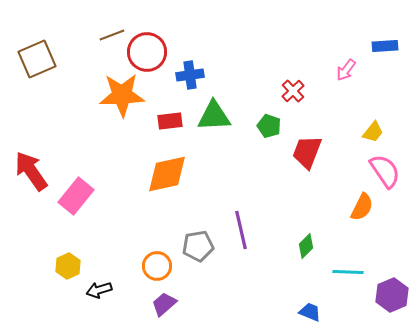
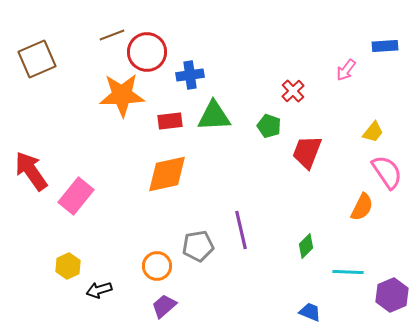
pink semicircle: moved 2 px right, 1 px down
purple trapezoid: moved 2 px down
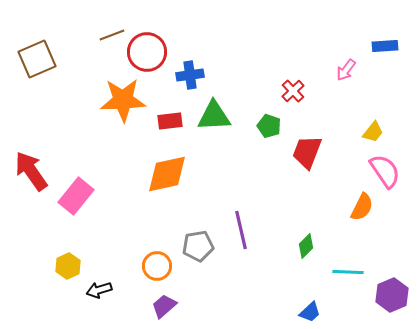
orange star: moved 1 px right, 5 px down
pink semicircle: moved 2 px left, 1 px up
blue trapezoid: rotated 115 degrees clockwise
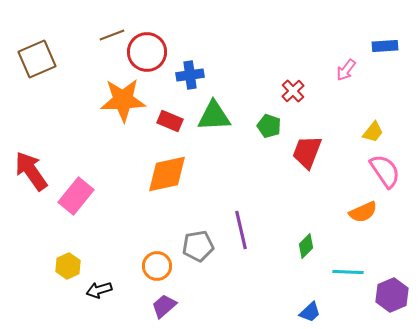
red rectangle: rotated 30 degrees clockwise
orange semicircle: moved 1 px right, 5 px down; rotated 40 degrees clockwise
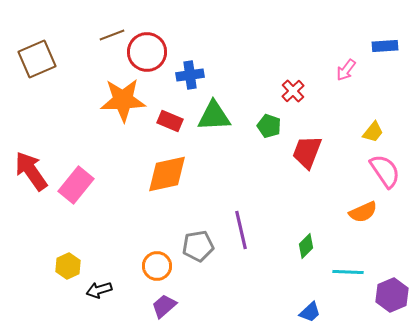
pink rectangle: moved 11 px up
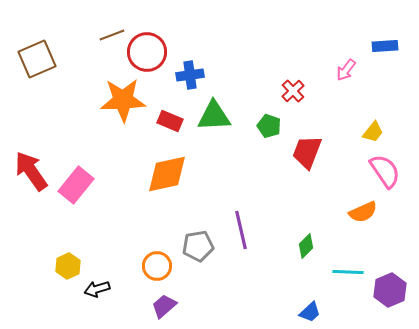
black arrow: moved 2 px left, 1 px up
purple hexagon: moved 2 px left, 5 px up
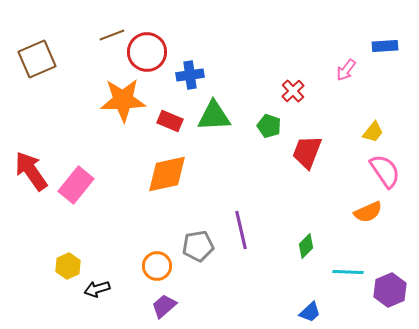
orange semicircle: moved 5 px right
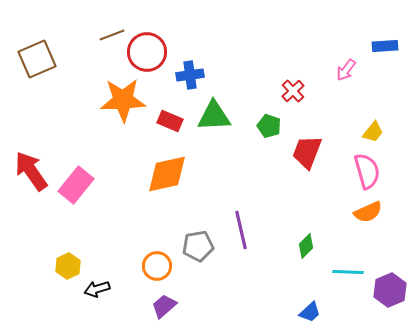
pink semicircle: moved 18 px left; rotated 18 degrees clockwise
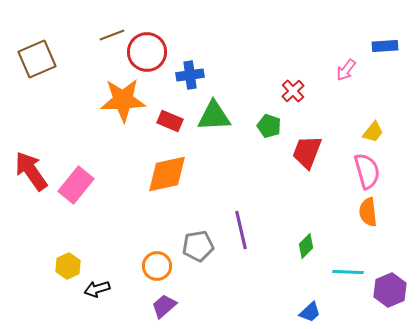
orange semicircle: rotated 108 degrees clockwise
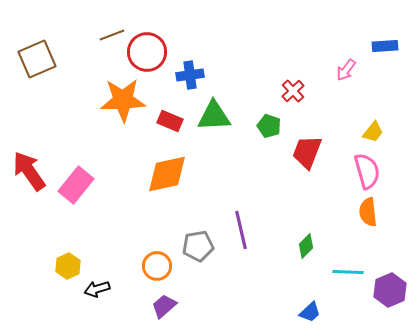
red arrow: moved 2 px left
